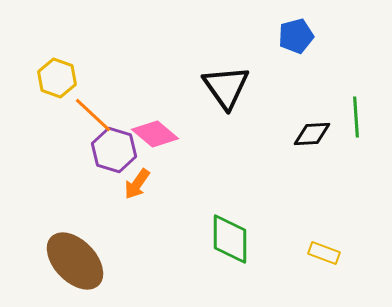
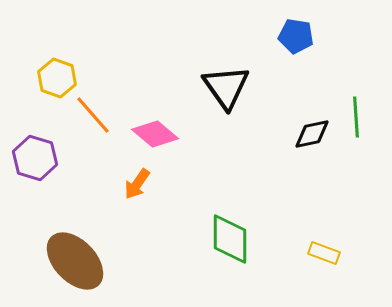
blue pentagon: rotated 24 degrees clockwise
orange line: rotated 6 degrees clockwise
black diamond: rotated 9 degrees counterclockwise
purple hexagon: moved 79 px left, 8 px down
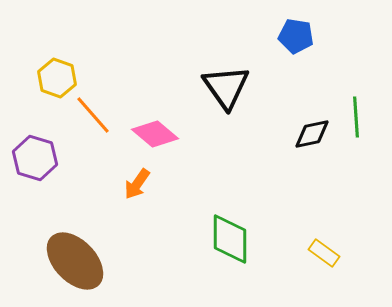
yellow rectangle: rotated 16 degrees clockwise
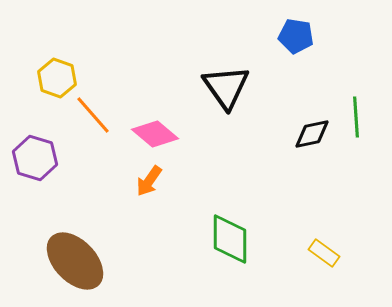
orange arrow: moved 12 px right, 3 px up
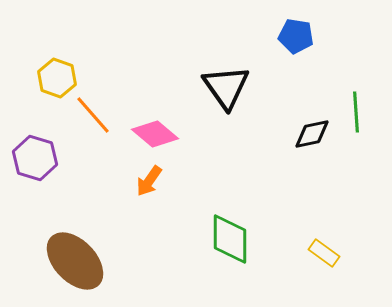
green line: moved 5 px up
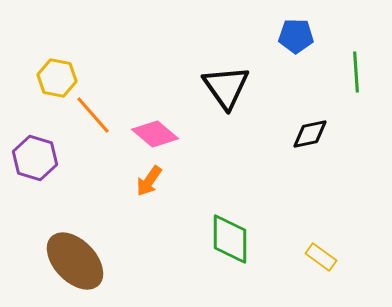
blue pentagon: rotated 8 degrees counterclockwise
yellow hexagon: rotated 9 degrees counterclockwise
green line: moved 40 px up
black diamond: moved 2 px left
yellow rectangle: moved 3 px left, 4 px down
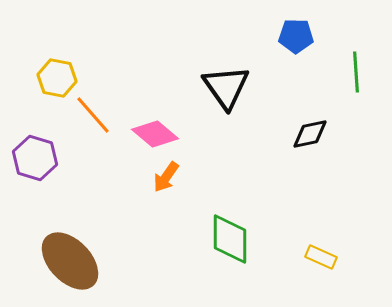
orange arrow: moved 17 px right, 4 px up
yellow rectangle: rotated 12 degrees counterclockwise
brown ellipse: moved 5 px left
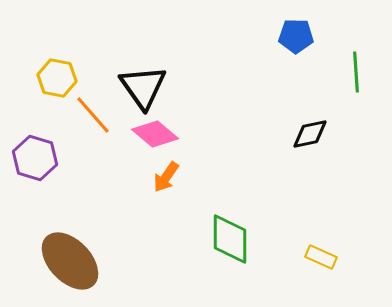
black triangle: moved 83 px left
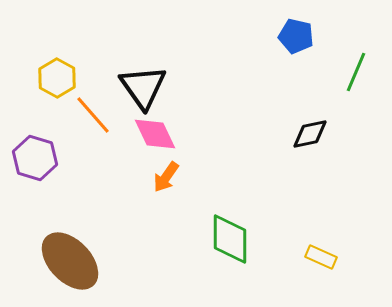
blue pentagon: rotated 12 degrees clockwise
green line: rotated 27 degrees clockwise
yellow hexagon: rotated 18 degrees clockwise
pink diamond: rotated 24 degrees clockwise
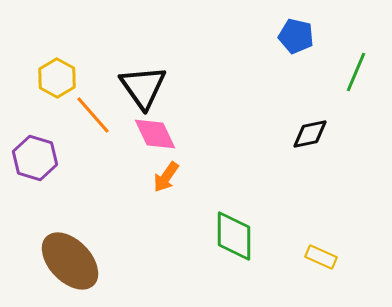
green diamond: moved 4 px right, 3 px up
